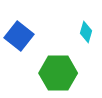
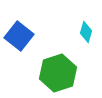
green hexagon: rotated 18 degrees counterclockwise
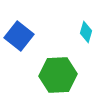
green hexagon: moved 2 px down; rotated 15 degrees clockwise
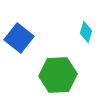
blue square: moved 2 px down
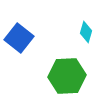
green hexagon: moved 9 px right, 1 px down
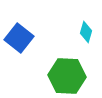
green hexagon: rotated 6 degrees clockwise
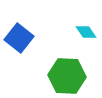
cyan diamond: rotated 50 degrees counterclockwise
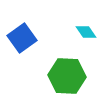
blue square: moved 3 px right; rotated 16 degrees clockwise
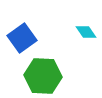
green hexagon: moved 24 px left
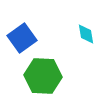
cyan diamond: moved 2 px down; rotated 25 degrees clockwise
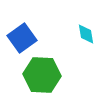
green hexagon: moved 1 px left, 1 px up
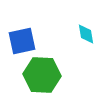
blue square: moved 3 px down; rotated 24 degrees clockwise
